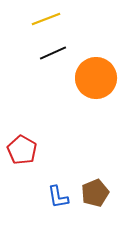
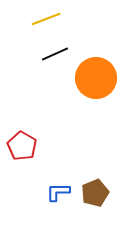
black line: moved 2 px right, 1 px down
red pentagon: moved 4 px up
blue L-shape: moved 5 px up; rotated 100 degrees clockwise
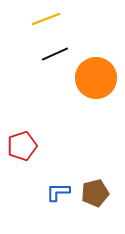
red pentagon: rotated 24 degrees clockwise
brown pentagon: rotated 8 degrees clockwise
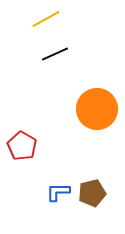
yellow line: rotated 8 degrees counterclockwise
orange circle: moved 1 px right, 31 px down
red pentagon: rotated 24 degrees counterclockwise
brown pentagon: moved 3 px left
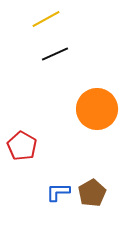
brown pentagon: rotated 16 degrees counterclockwise
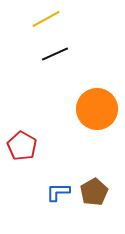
brown pentagon: moved 2 px right, 1 px up
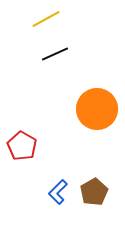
blue L-shape: rotated 45 degrees counterclockwise
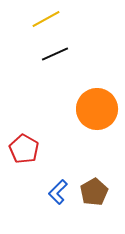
red pentagon: moved 2 px right, 3 px down
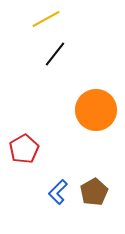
black line: rotated 28 degrees counterclockwise
orange circle: moved 1 px left, 1 px down
red pentagon: rotated 12 degrees clockwise
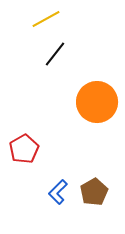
orange circle: moved 1 px right, 8 px up
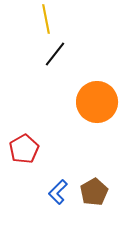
yellow line: rotated 72 degrees counterclockwise
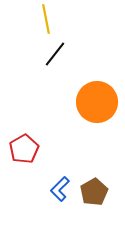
blue L-shape: moved 2 px right, 3 px up
